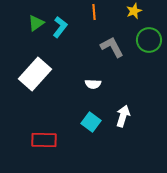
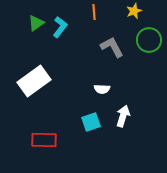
white rectangle: moved 1 px left, 7 px down; rotated 12 degrees clockwise
white semicircle: moved 9 px right, 5 px down
cyan square: rotated 36 degrees clockwise
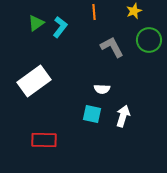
cyan square: moved 1 px right, 8 px up; rotated 30 degrees clockwise
